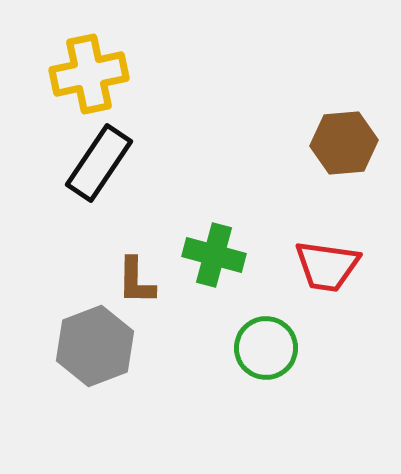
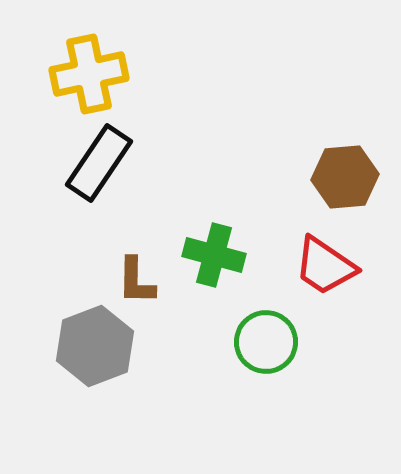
brown hexagon: moved 1 px right, 34 px down
red trapezoid: moved 2 px left; rotated 26 degrees clockwise
green circle: moved 6 px up
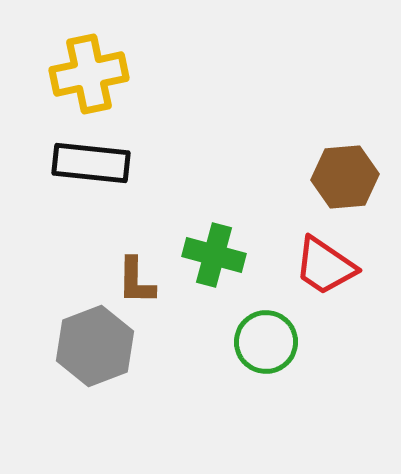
black rectangle: moved 8 px left; rotated 62 degrees clockwise
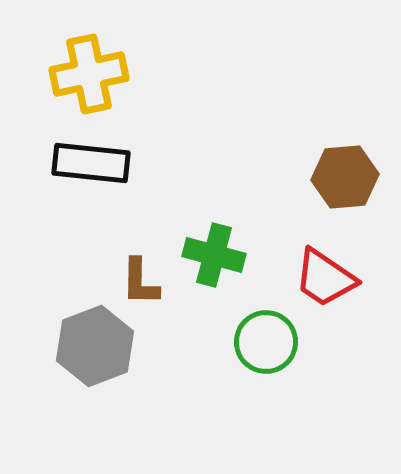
red trapezoid: moved 12 px down
brown L-shape: moved 4 px right, 1 px down
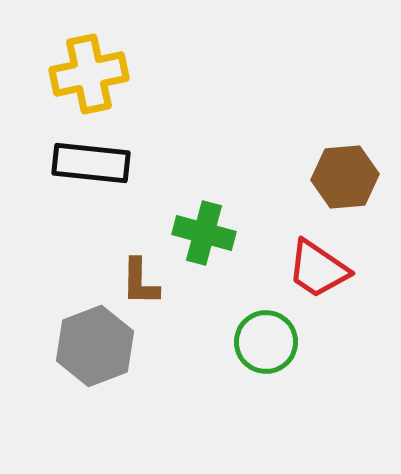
green cross: moved 10 px left, 22 px up
red trapezoid: moved 7 px left, 9 px up
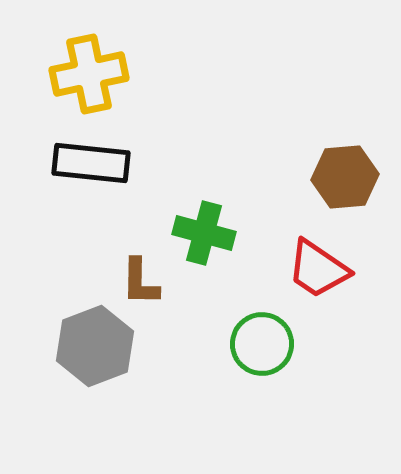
green circle: moved 4 px left, 2 px down
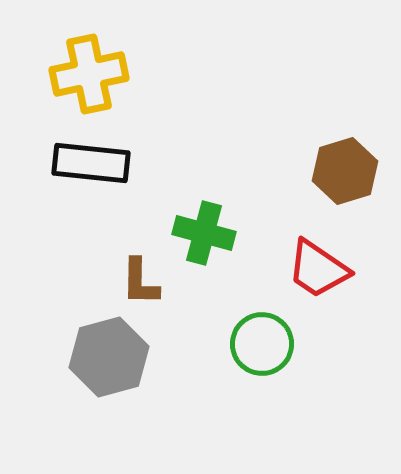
brown hexagon: moved 6 px up; rotated 12 degrees counterclockwise
gray hexagon: moved 14 px right, 11 px down; rotated 6 degrees clockwise
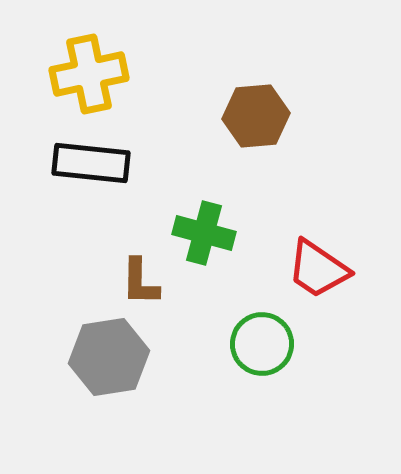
brown hexagon: moved 89 px left, 55 px up; rotated 12 degrees clockwise
gray hexagon: rotated 6 degrees clockwise
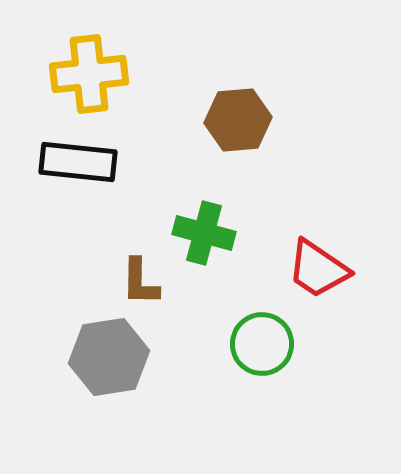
yellow cross: rotated 6 degrees clockwise
brown hexagon: moved 18 px left, 4 px down
black rectangle: moved 13 px left, 1 px up
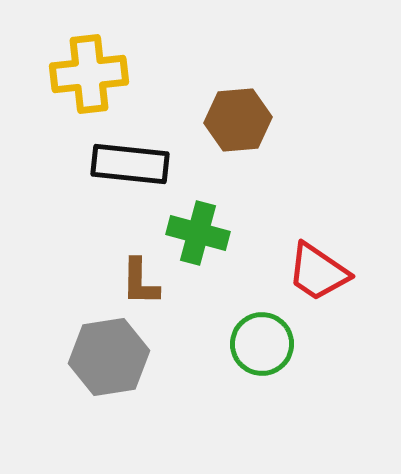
black rectangle: moved 52 px right, 2 px down
green cross: moved 6 px left
red trapezoid: moved 3 px down
